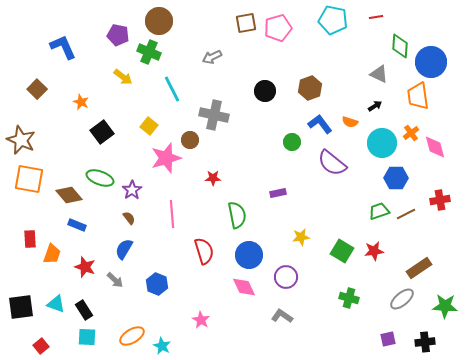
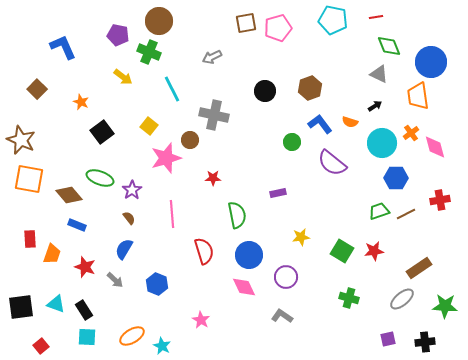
green diamond at (400, 46): moved 11 px left; rotated 25 degrees counterclockwise
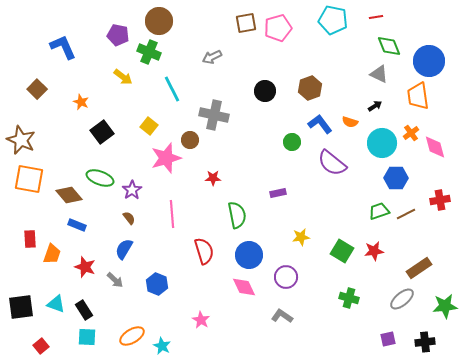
blue circle at (431, 62): moved 2 px left, 1 px up
green star at (445, 306): rotated 10 degrees counterclockwise
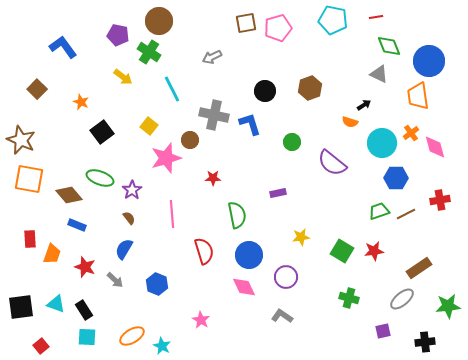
blue L-shape at (63, 47): rotated 12 degrees counterclockwise
green cross at (149, 52): rotated 10 degrees clockwise
black arrow at (375, 106): moved 11 px left, 1 px up
blue L-shape at (320, 124): moved 70 px left; rotated 20 degrees clockwise
green star at (445, 306): moved 3 px right
purple square at (388, 339): moved 5 px left, 8 px up
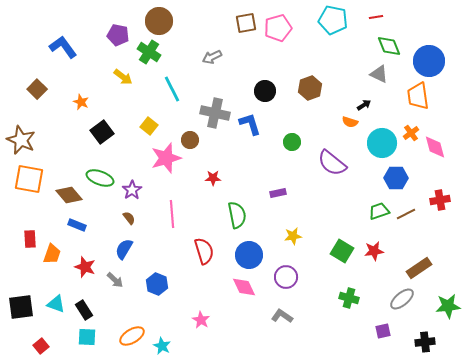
gray cross at (214, 115): moved 1 px right, 2 px up
yellow star at (301, 237): moved 8 px left, 1 px up
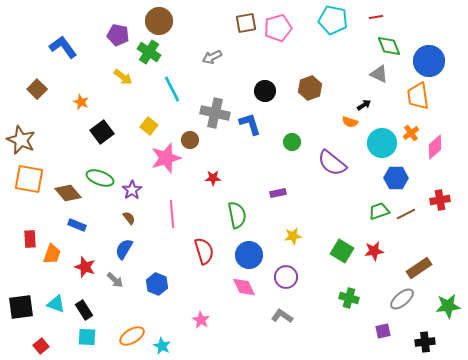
pink diamond at (435, 147): rotated 65 degrees clockwise
brown diamond at (69, 195): moved 1 px left, 2 px up
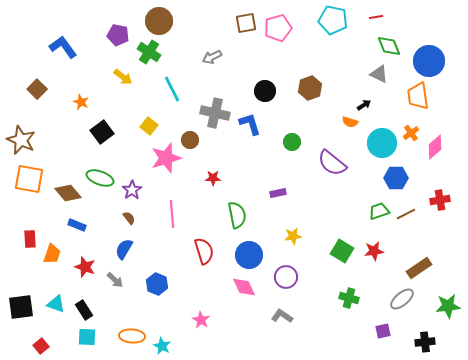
orange ellipse at (132, 336): rotated 35 degrees clockwise
